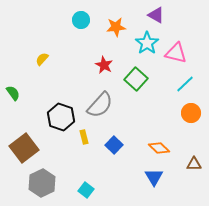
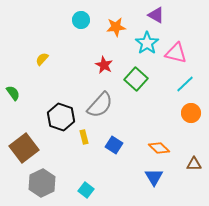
blue square: rotated 12 degrees counterclockwise
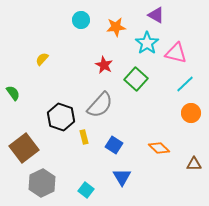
blue triangle: moved 32 px left
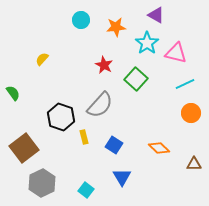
cyan line: rotated 18 degrees clockwise
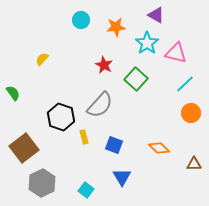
cyan line: rotated 18 degrees counterclockwise
blue square: rotated 12 degrees counterclockwise
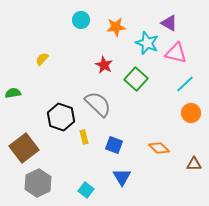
purple triangle: moved 13 px right, 8 px down
cyan star: rotated 15 degrees counterclockwise
green semicircle: rotated 63 degrees counterclockwise
gray semicircle: moved 2 px left, 1 px up; rotated 88 degrees counterclockwise
gray hexagon: moved 4 px left
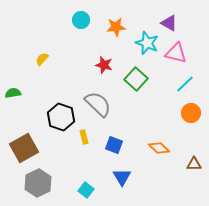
red star: rotated 12 degrees counterclockwise
brown square: rotated 8 degrees clockwise
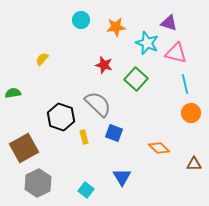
purple triangle: rotated 12 degrees counterclockwise
cyan line: rotated 60 degrees counterclockwise
blue square: moved 12 px up
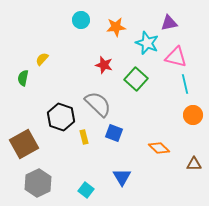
purple triangle: rotated 30 degrees counterclockwise
pink triangle: moved 4 px down
green semicircle: moved 10 px right, 15 px up; rotated 70 degrees counterclockwise
orange circle: moved 2 px right, 2 px down
brown square: moved 4 px up
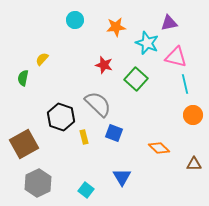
cyan circle: moved 6 px left
